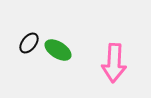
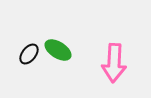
black ellipse: moved 11 px down
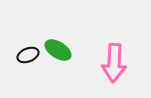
black ellipse: moved 1 px left, 1 px down; rotated 30 degrees clockwise
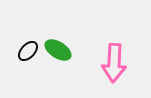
black ellipse: moved 4 px up; rotated 25 degrees counterclockwise
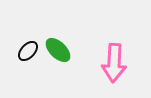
green ellipse: rotated 12 degrees clockwise
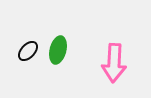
green ellipse: rotated 60 degrees clockwise
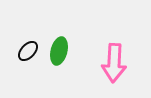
green ellipse: moved 1 px right, 1 px down
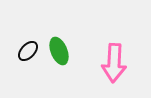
green ellipse: rotated 36 degrees counterclockwise
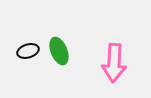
black ellipse: rotated 30 degrees clockwise
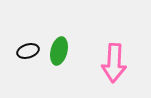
green ellipse: rotated 36 degrees clockwise
